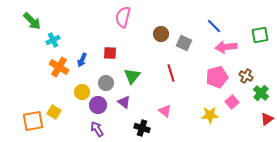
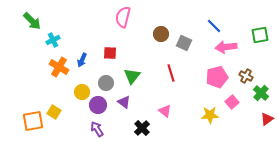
black cross: rotated 28 degrees clockwise
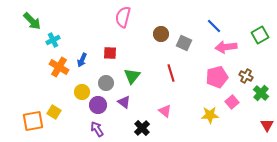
green square: rotated 18 degrees counterclockwise
red triangle: moved 6 px down; rotated 24 degrees counterclockwise
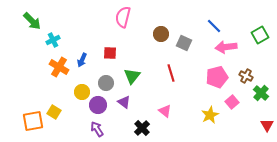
yellow star: rotated 24 degrees counterclockwise
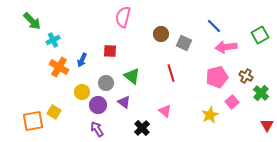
red square: moved 2 px up
green triangle: rotated 30 degrees counterclockwise
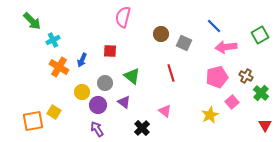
gray circle: moved 1 px left
red triangle: moved 2 px left
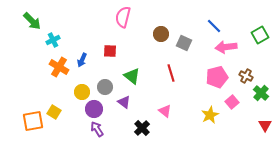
gray circle: moved 4 px down
purple circle: moved 4 px left, 4 px down
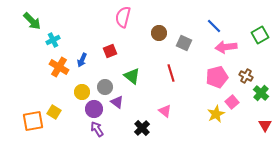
brown circle: moved 2 px left, 1 px up
red square: rotated 24 degrees counterclockwise
purple triangle: moved 7 px left
yellow star: moved 6 px right, 1 px up
